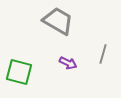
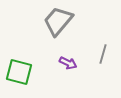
gray trapezoid: rotated 80 degrees counterclockwise
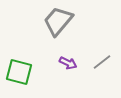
gray line: moved 1 px left, 8 px down; rotated 36 degrees clockwise
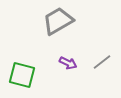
gray trapezoid: rotated 20 degrees clockwise
green square: moved 3 px right, 3 px down
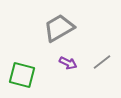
gray trapezoid: moved 1 px right, 7 px down
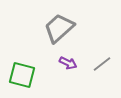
gray trapezoid: rotated 12 degrees counterclockwise
gray line: moved 2 px down
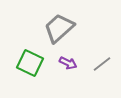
green square: moved 8 px right, 12 px up; rotated 12 degrees clockwise
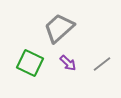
purple arrow: rotated 18 degrees clockwise
